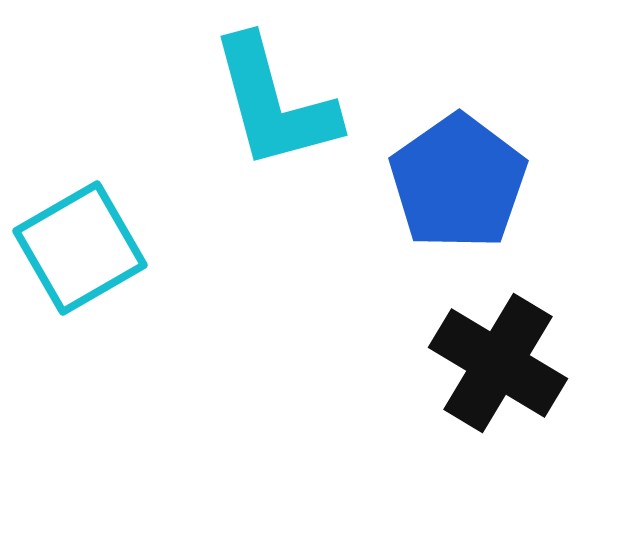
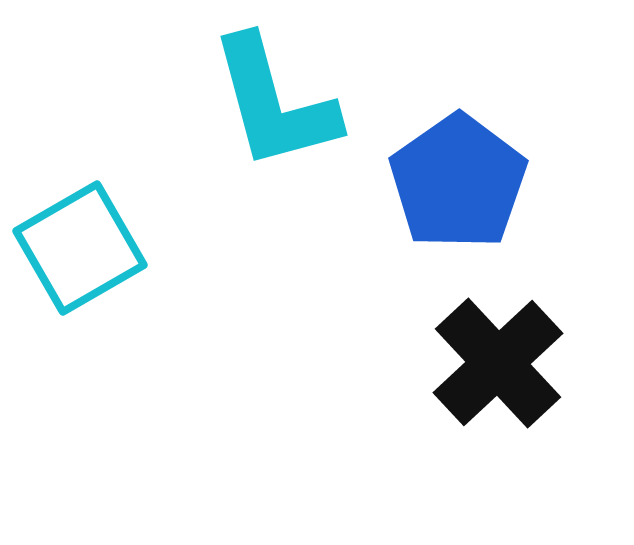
black cross: rotated 16 degrees clockwise
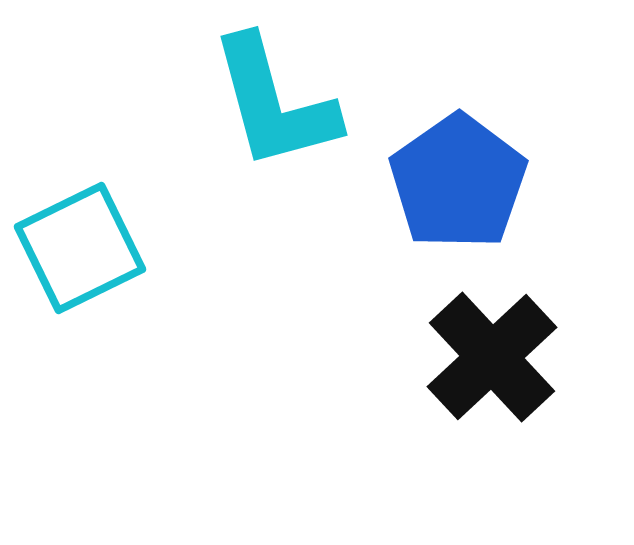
cyan square: rotated 4 degrees clockwise
black cross: moved 6 px left, 6 px up
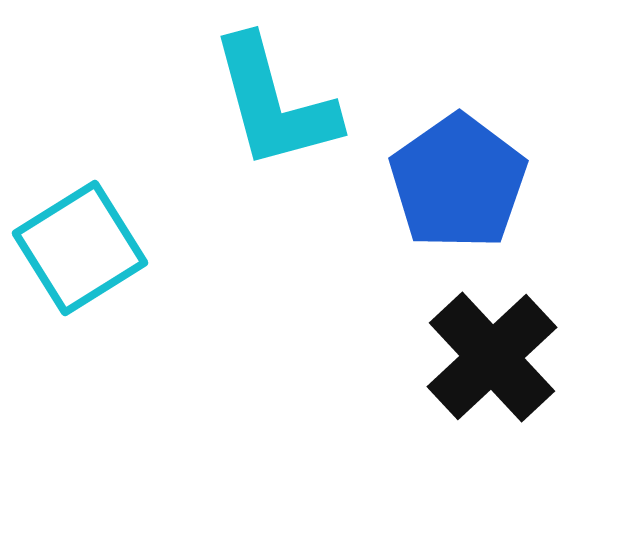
cyan square: rotated 6 degrees counterclockwise
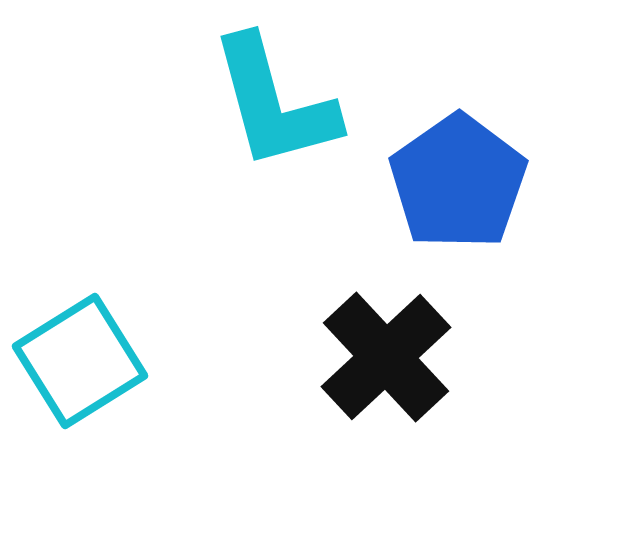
cyan square: moved 113 px down
black cross: moved 106 px left
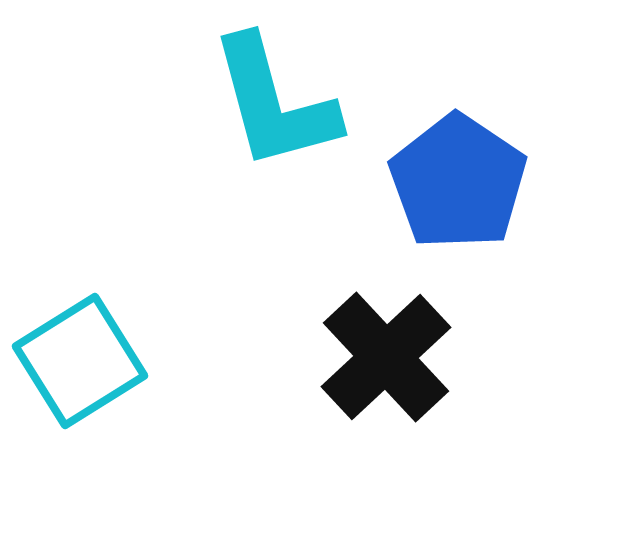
blue pentagon: rotated 3 degrees counterclockwise
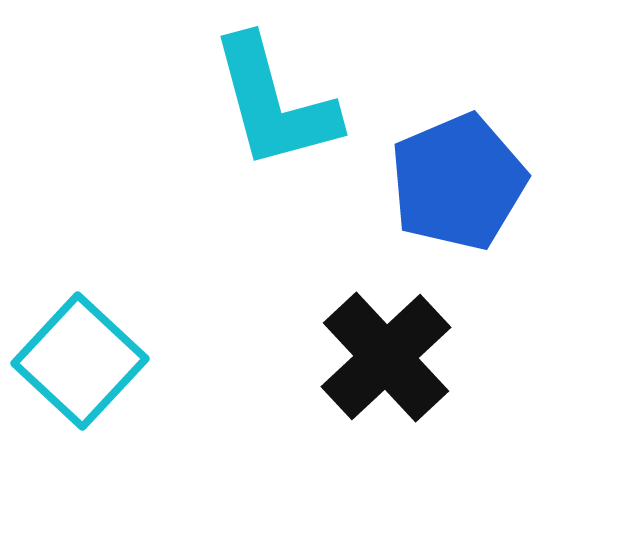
blue pentagon: rotated 15 degrees clockwise
cyan square: rotated 15 degrees counterclockwise
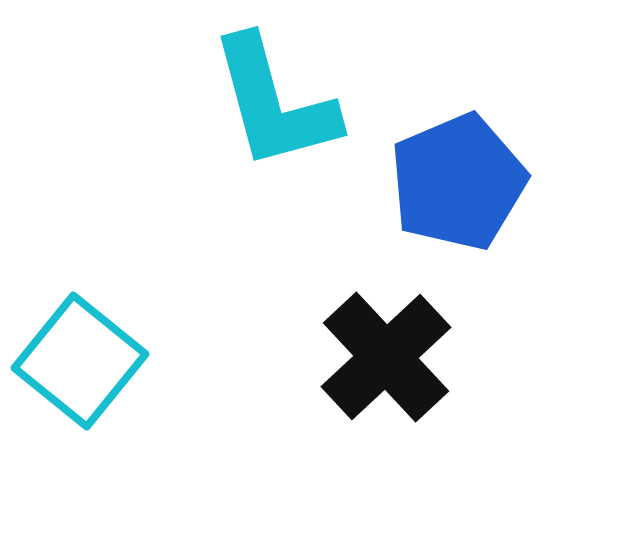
cyan square: rotated 4 degrees counterclockwise
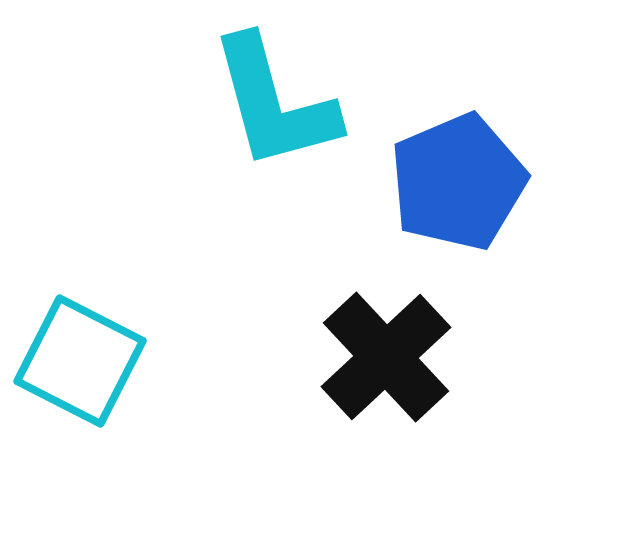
cyan square: rotated 12 degrees counterclockwise
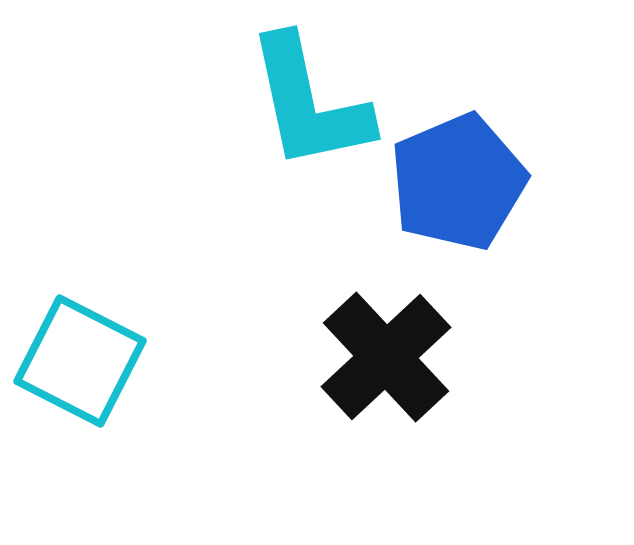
cyan L-shape: moved 35 px right; rotated 3 degrees clockwise
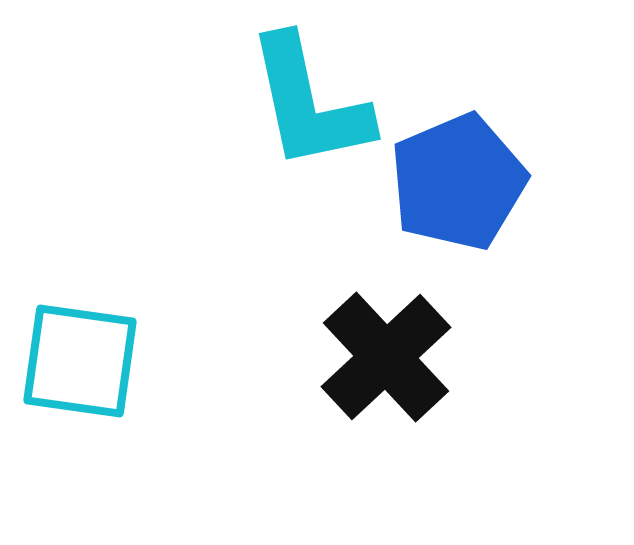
cyan square: rotated 19 degrees counterclockwise
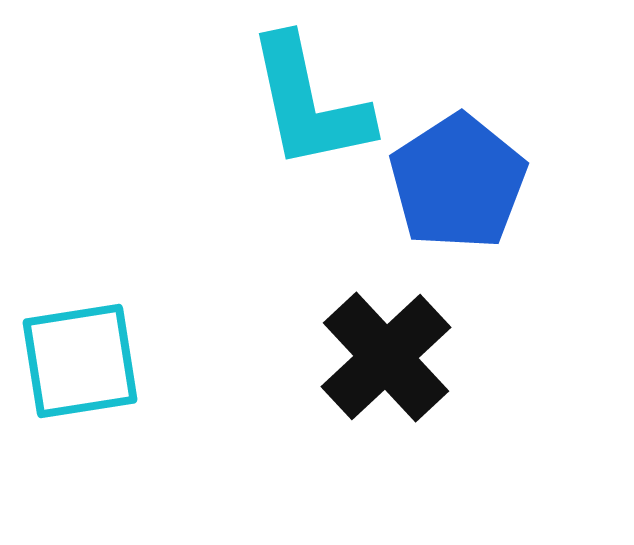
blue pentagon: rotated 10 degrees counterclockwise
cyan square: rotated 17 degrees counterclockwise
